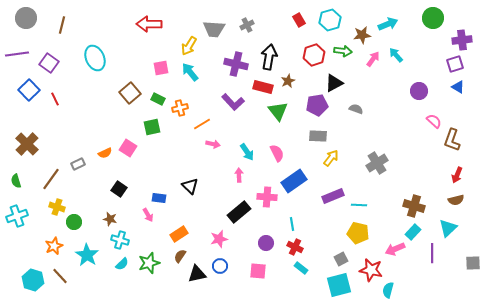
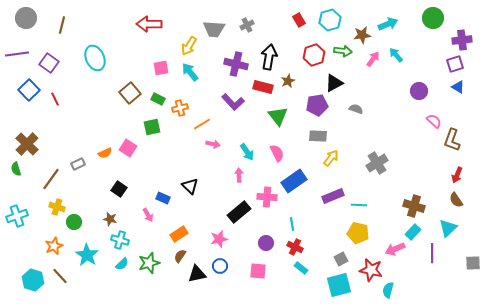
green triangle at (278, 111): moved 5 px down
green semicircle at (16, 181): moved 12 px up
blue rectangle at (159, 198): moved 4 px right; rotated 16 degrees clockwise
brown semicircle at (456, 200): rotated 70 degrees clockwise
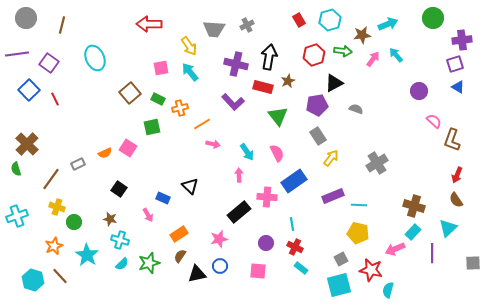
yellow arrow at (189, 46): rotated 66 degrees counterclockwise
gray rectangle at (318, 136): rotated 54 degrees clockwise
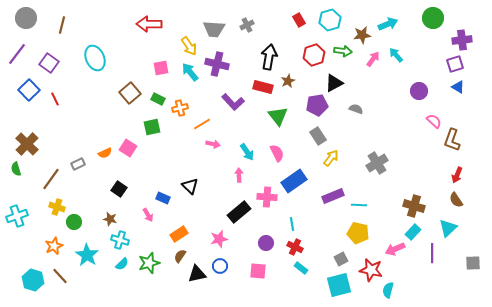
purple line at (17, 54): rotated 45 degrees counterclockwise
purple cross at (236, 64): moved 19 px left
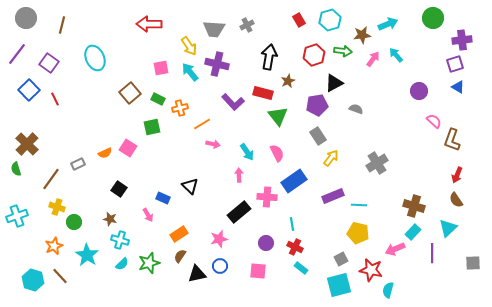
red rectangle at (263, 87): moved 6 px down
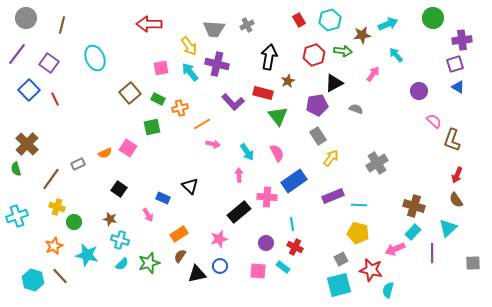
pink arrow at (373, 59): moved 15 px down
cyan star at (87, 255): rotated 20 degrees counterclockwise
cyan rectangle at (301, 268): moved 18 px left, 1 px up
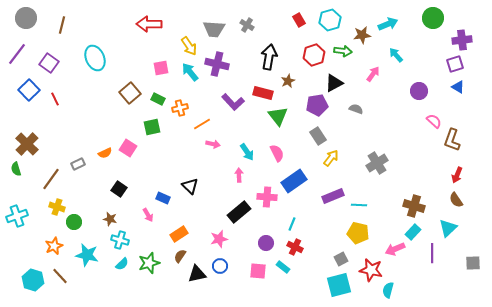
gray cross at (247, 25): rotated 32 degrees counterclockwise
cyan line at (292, 224): rotated 32 degrees clockwise
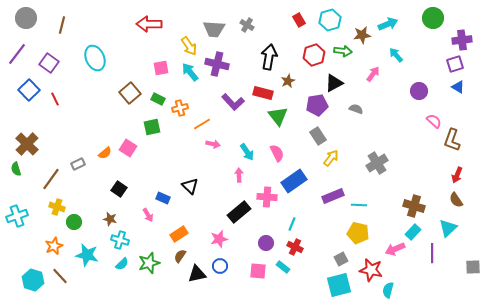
orange semicircle at (105, 153): rotated 16 degrees counterclockwise
gray square at (473, 263): moved 4 px down
